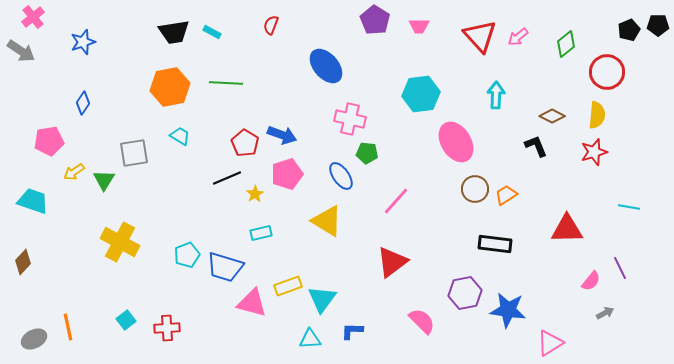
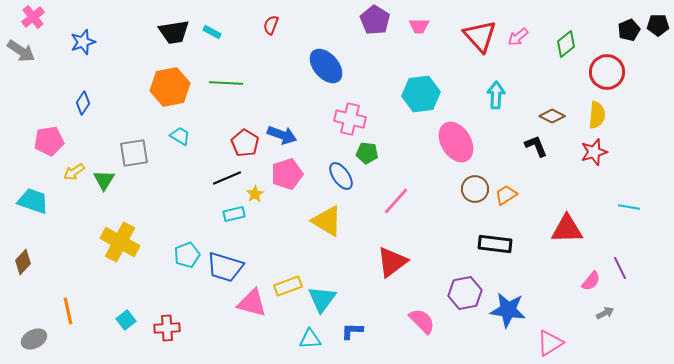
cyan rectangle at (261, 233): moved 27 px left, 19 px up
orange line at (68, 327): moved 16 px up
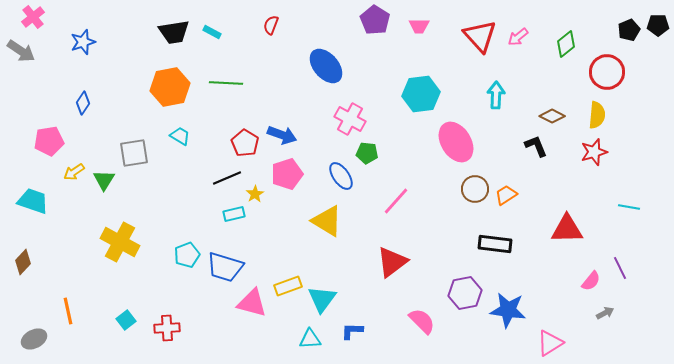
pink cross at (350, 119): rotated 16 degrees clockwise
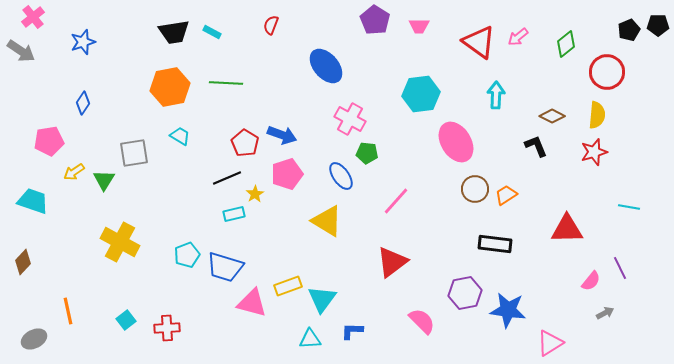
red triangle at (480, 36): moved 1 px left, 6 px down; rotated 12 degrees counterclockwise
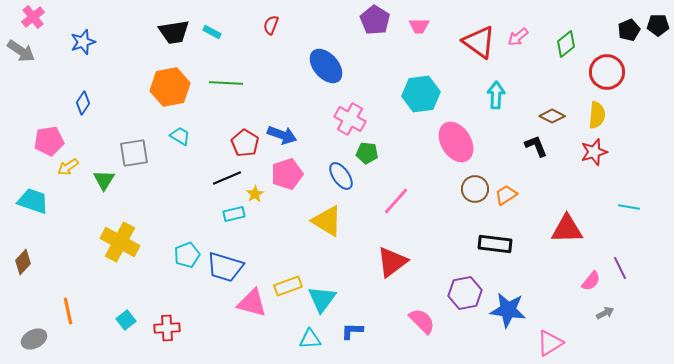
yellow arrow at (74, 172): moved 6 px left, 5 px up
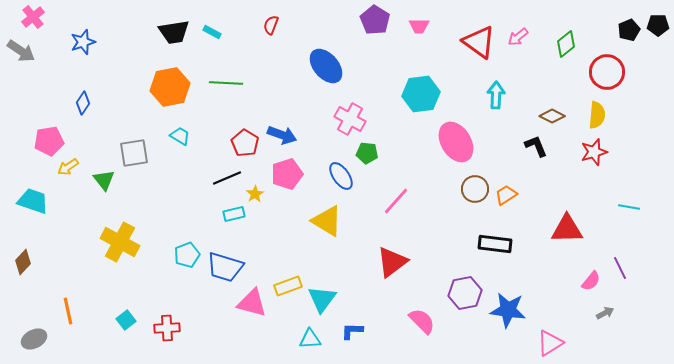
green triangle at (104, 180): rotated 10 degrees counterclockwise
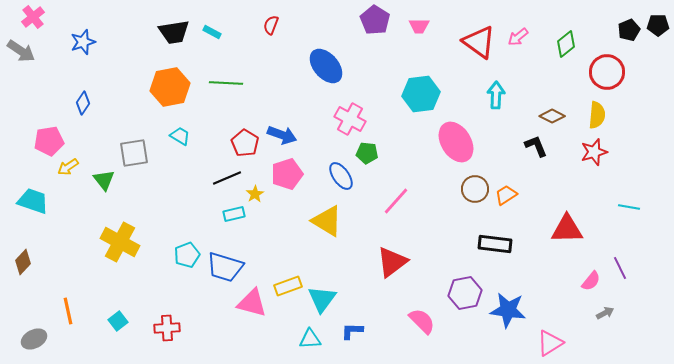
cyan square at (126, 320): moved 8 px left, 1 px down
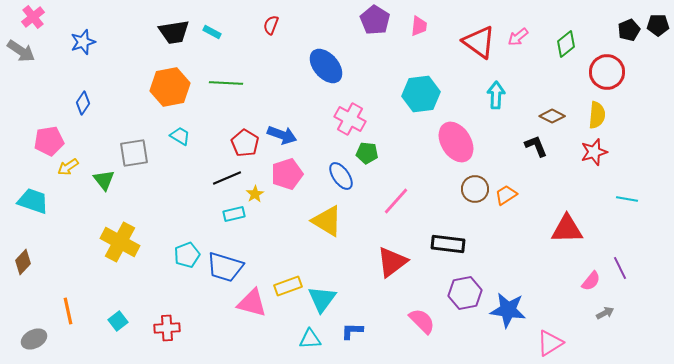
pink trapezoid at (419, 26): rotated 85 degrees counterclockwise
cyan line at (629, 207): moved 2 px left, 8 px up
black rectangle at (495, 244): moved 47 px left
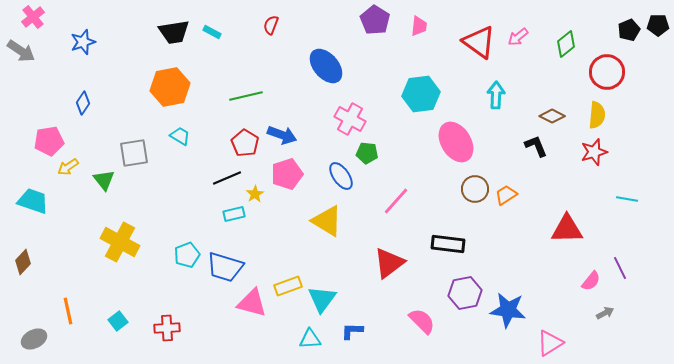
green line at (226, 83): moved 20 px right, 13 px down; rotated 16 degrees counterclockwise
red triangle at (392, 262): moved 3 px left, 1 px down
